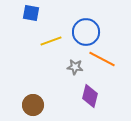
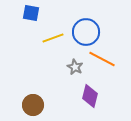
yellow line: moved 2 px right, 3 px up
gray star: rotated 21 degrees clockwise
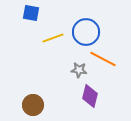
orange line: moved 1 px right
gray star: moved 4 px right, 3 px down; rotated 21 degrees counterclockwise
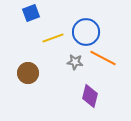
blue square: rotated 30 degrees counterclockwise
orange line: moved 1 px up
gray star: moved 4 px left, 8 px up
brown circle: moved 5 px left, 32 px up
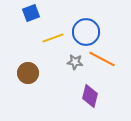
orange line: moved 1 px left, 1 px down
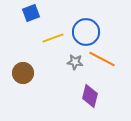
brown circle: moved 5 px left
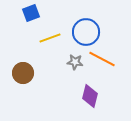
yellow line: moved 3 px left
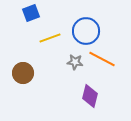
blue circle: moved 1 px up
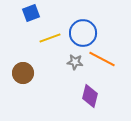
blue circle: moved 3 px left, 2 px down
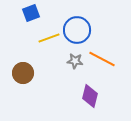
blue circle: moved 6 px left, 3 px up
yellow line: moved 1 px left
gray star: moved 1 px up
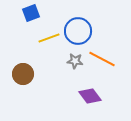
blue circle: moved 1 px right, 1 px down
brown circle: moved 1 px down
purple diamond: rotated 50 degrees counterclockwise
